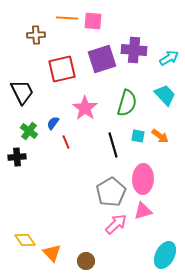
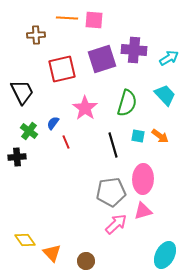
pink square: moved 1 px right, 1 px up
gray pentagon: rotated 24 degrees clockwise
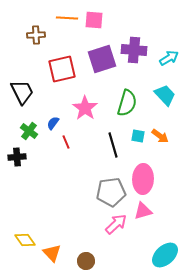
cyan ellipse: rotated 20 degrees clockwise
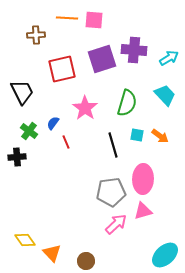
cyan square: moved 1 px left, 1 px up
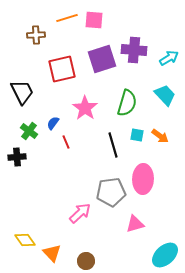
orange line: rotated 20 degrees counterclockwise
pink triangle: moved 8 px left, 13 px down
pink arrow: moved 36 px left, 11 px up
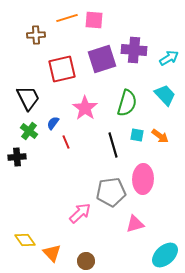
black trapezoid: moved 6 px right, 6 px down
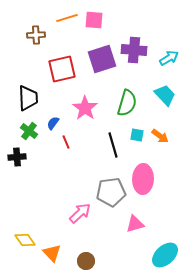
black trapezoid: rotated 24 degrees clockwise
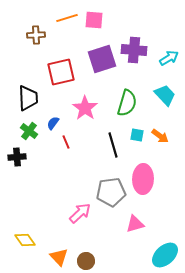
red square: moved 1 px left, 3 px down
orange triangle: moved 7 px right, 4 px down
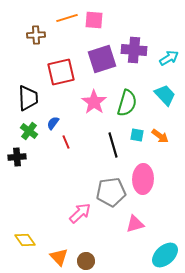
pink star: moved 9 px right, 6 px up
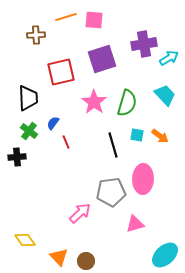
orange line: moved 1 px left, 1 px up
purple cross: moved 10 px right, 6 px up; rotated 15 degrees counterclockwise
